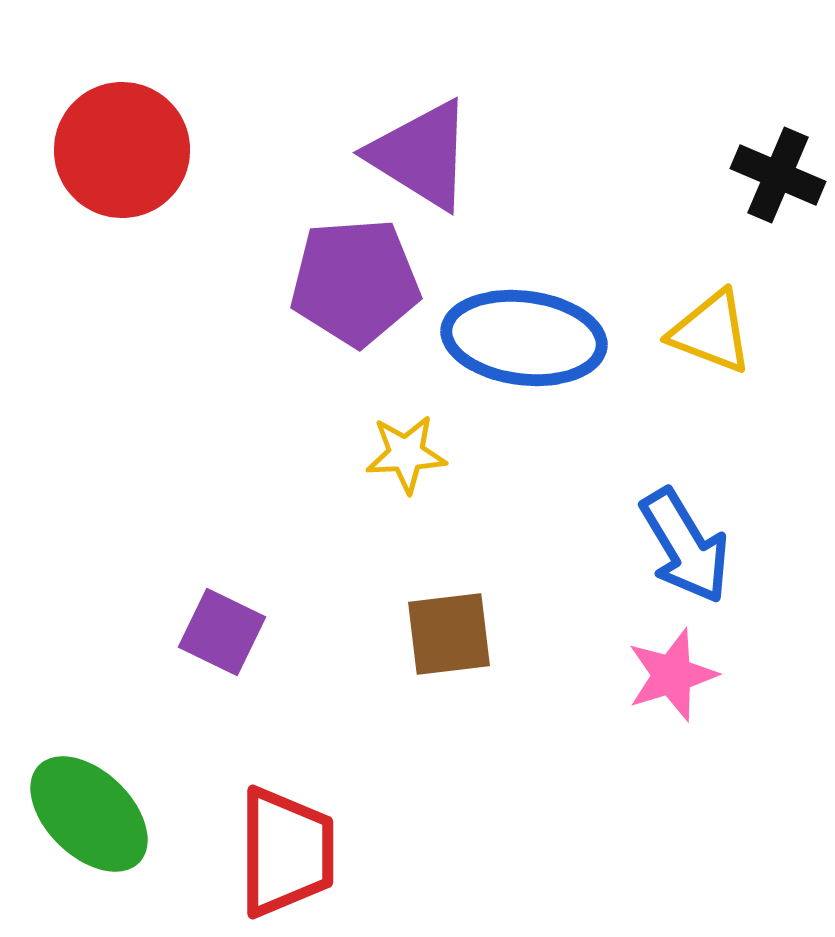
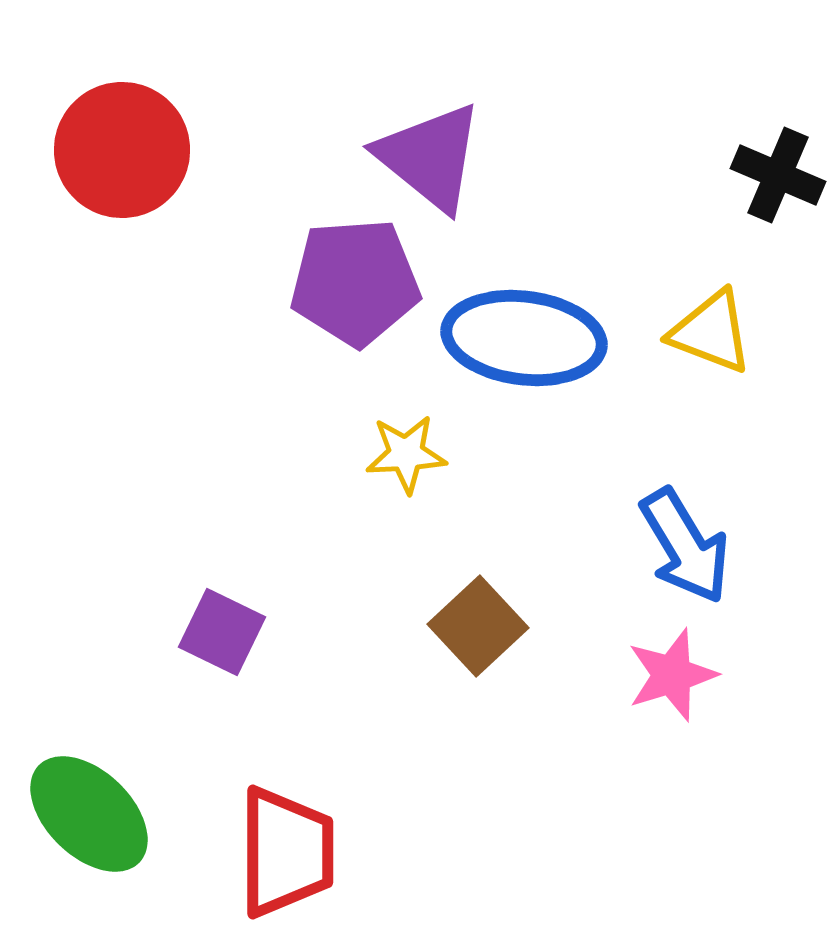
purple triangle: moved 9 px right, 2 px down; rotated 7 degrees clockwise
brown square: moved 29 px right, 8 px up; rotated 36 degrees counterclockwise
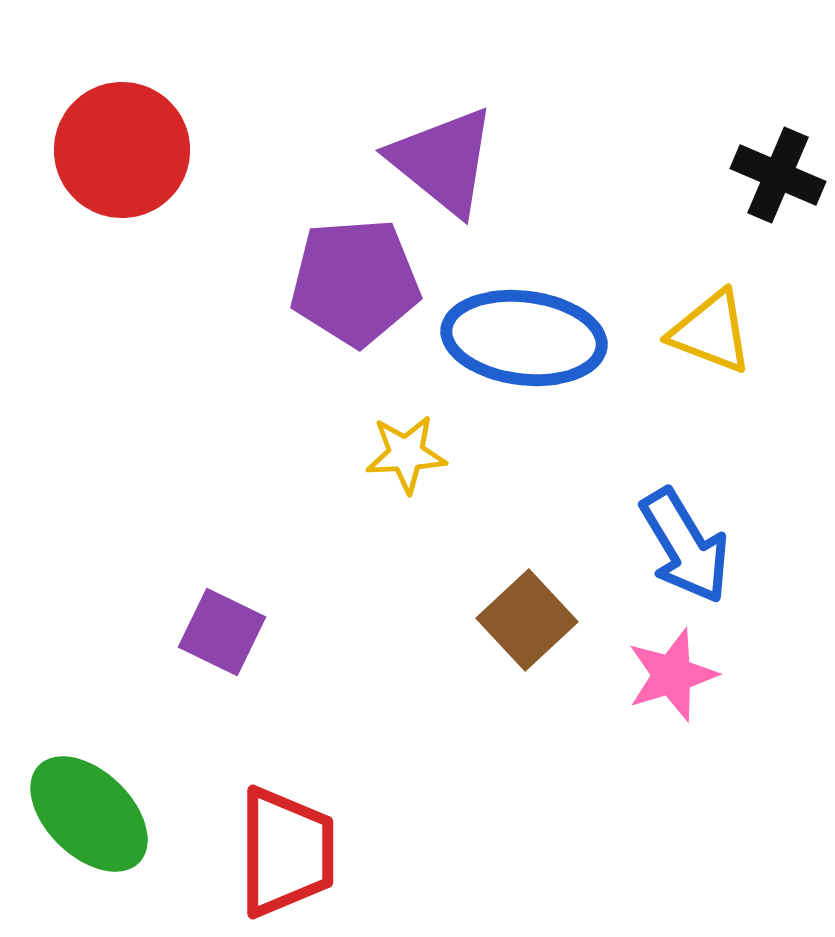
purple triangle: moved 13 px right, 4 px down
brown square: moved 49 px right, 6 px up
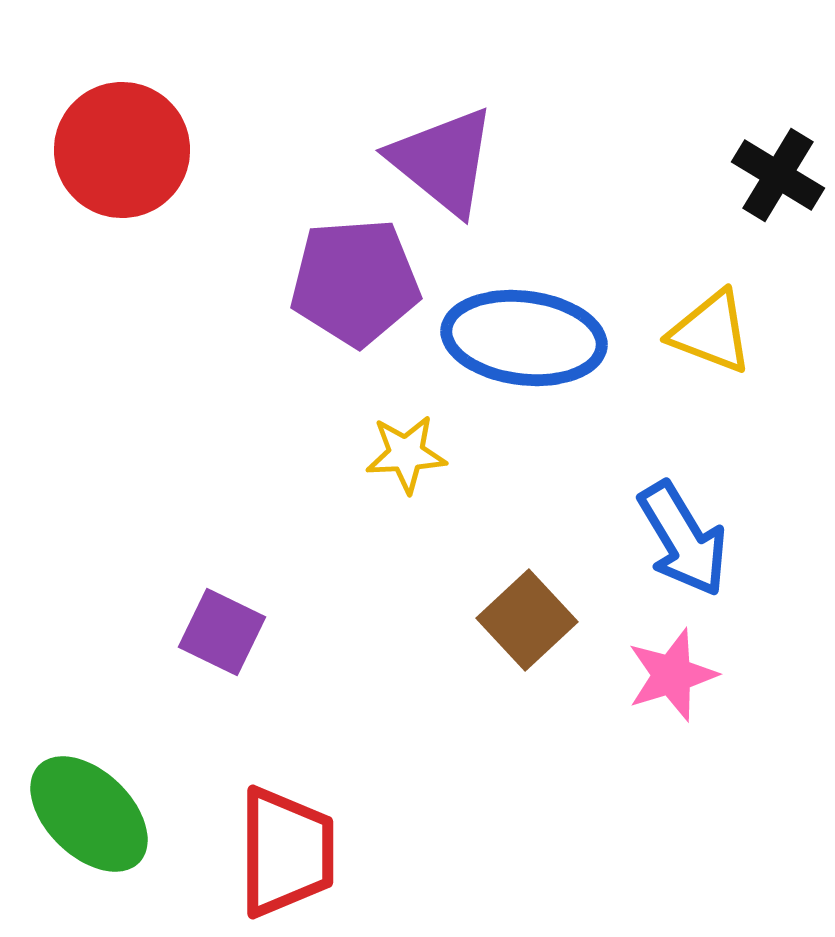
black cross: rotated 8 degrees clockwise
blue arrow: moved 2 px left, 7 px up
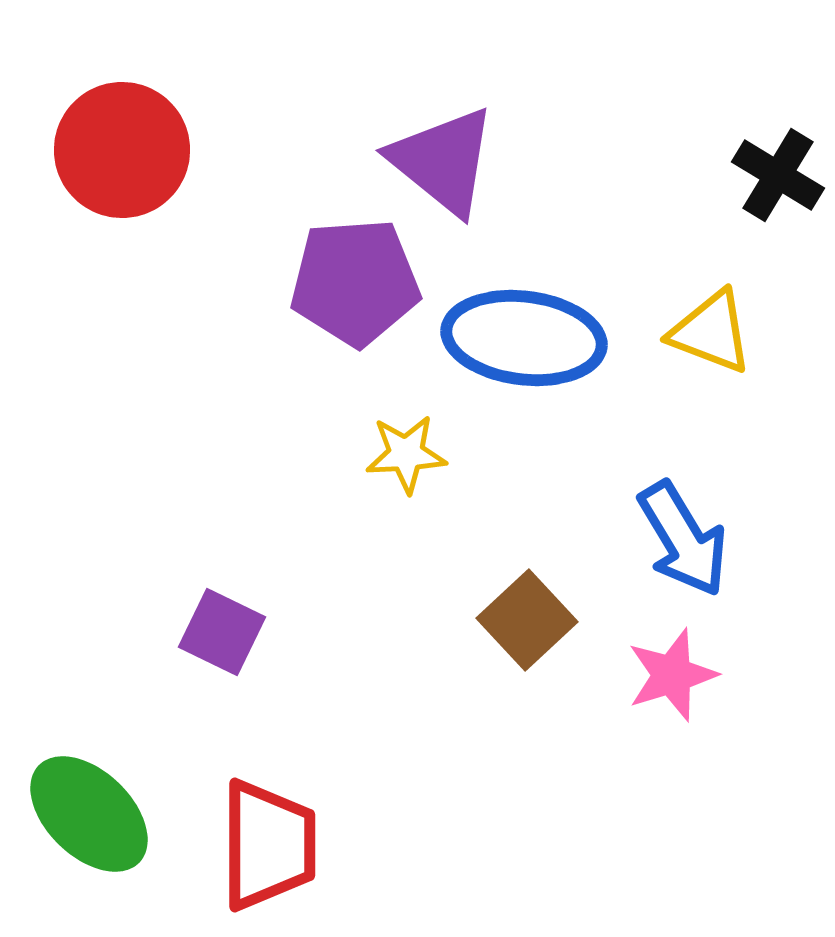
red trapezoid: moved 18 px left, 7 px up
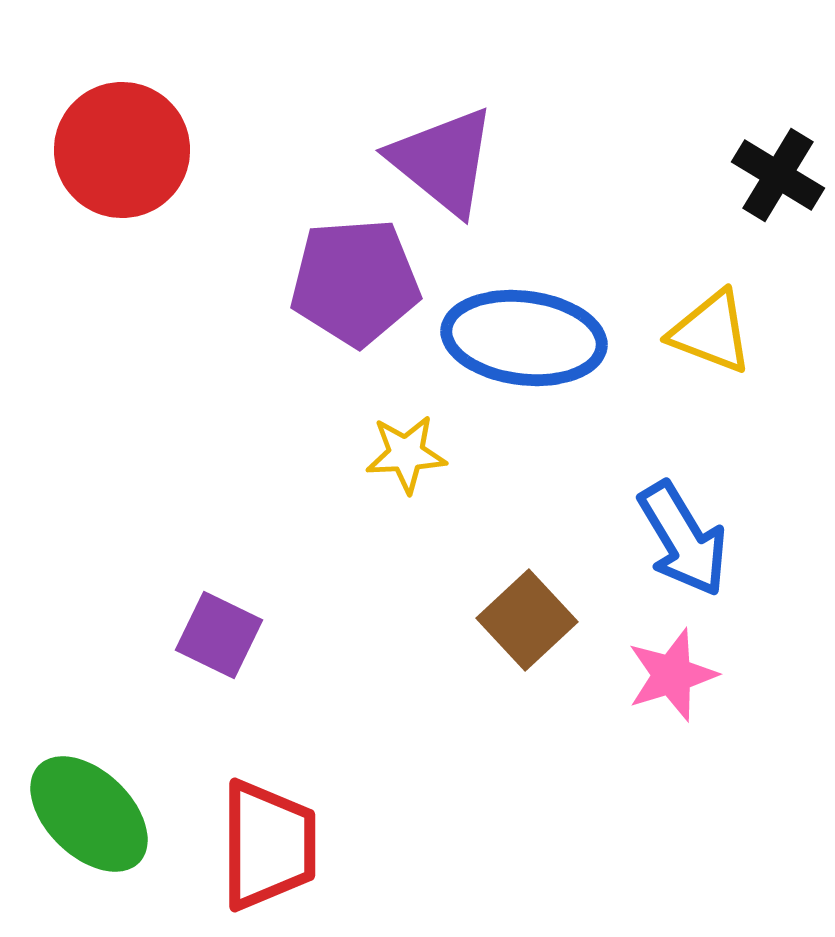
purple square: moved 3 px left, 3 px down
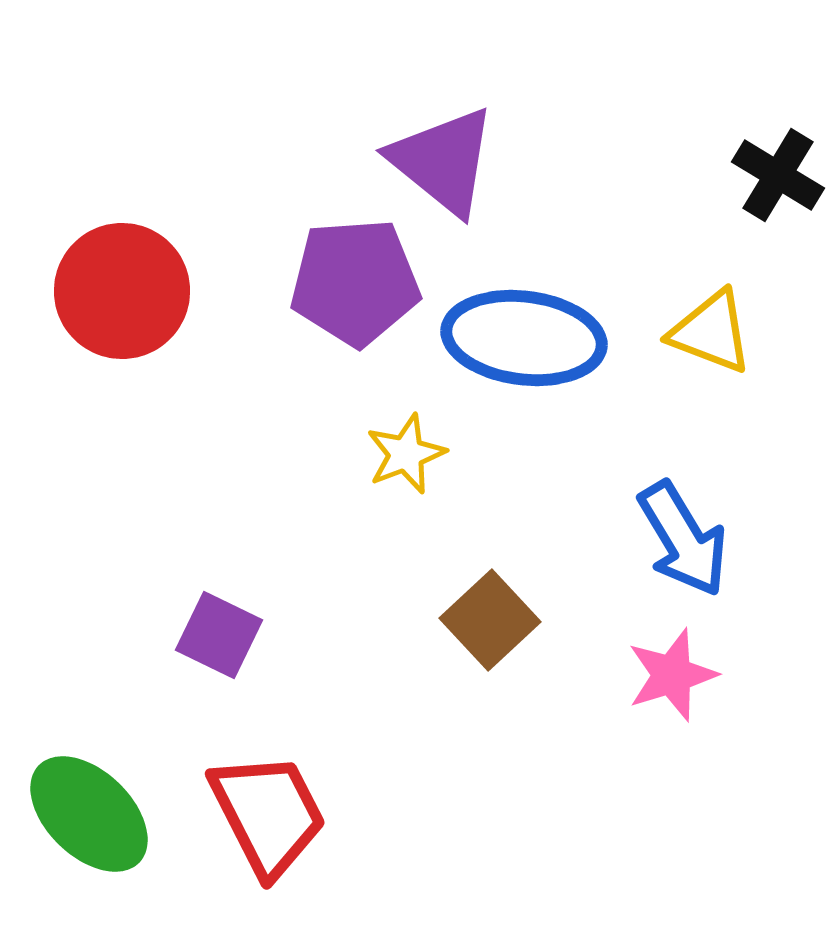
red circle: moved 141 px down
yellow star: rotated 18 degrees counterclockwise
brown square: moved 37 px left
red trapezoid: moved 31 px up; rotated 27 degrees counterclockwise
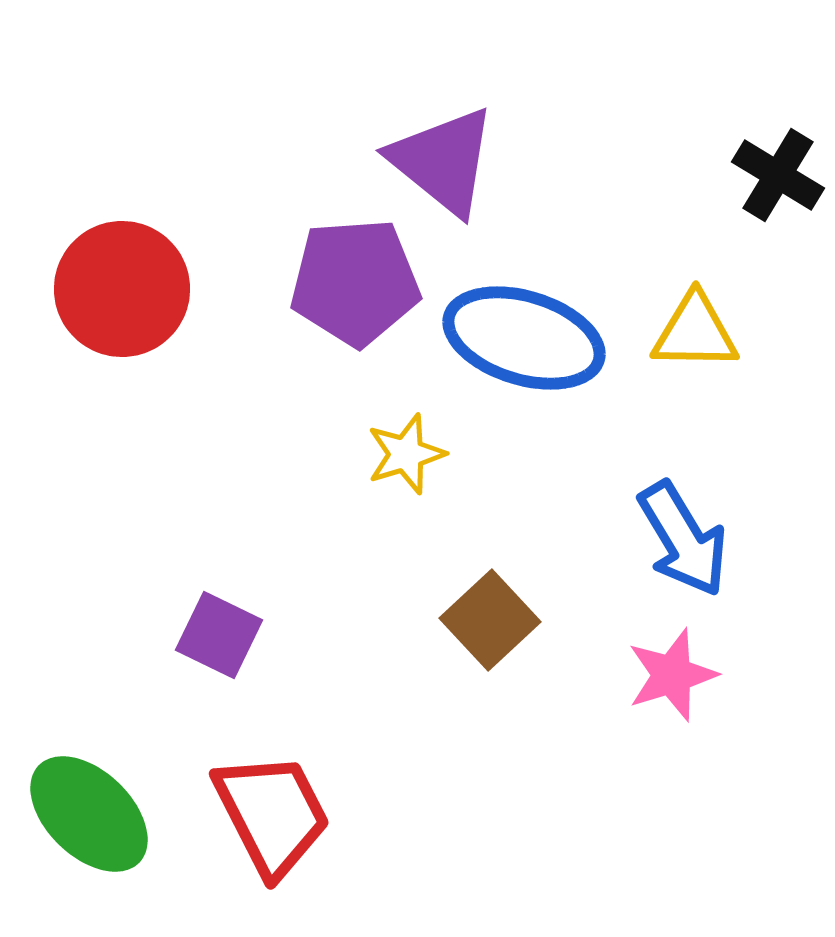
red circle: moved 2 px up
yellow triangle: moved 16 px left; rotated 20 degrees counterclockwise
blue ellipse: rotated 10 degrees clockwise
yellow star: rotated 4 degrees clockwise
red trapezoid: moved 4 px right
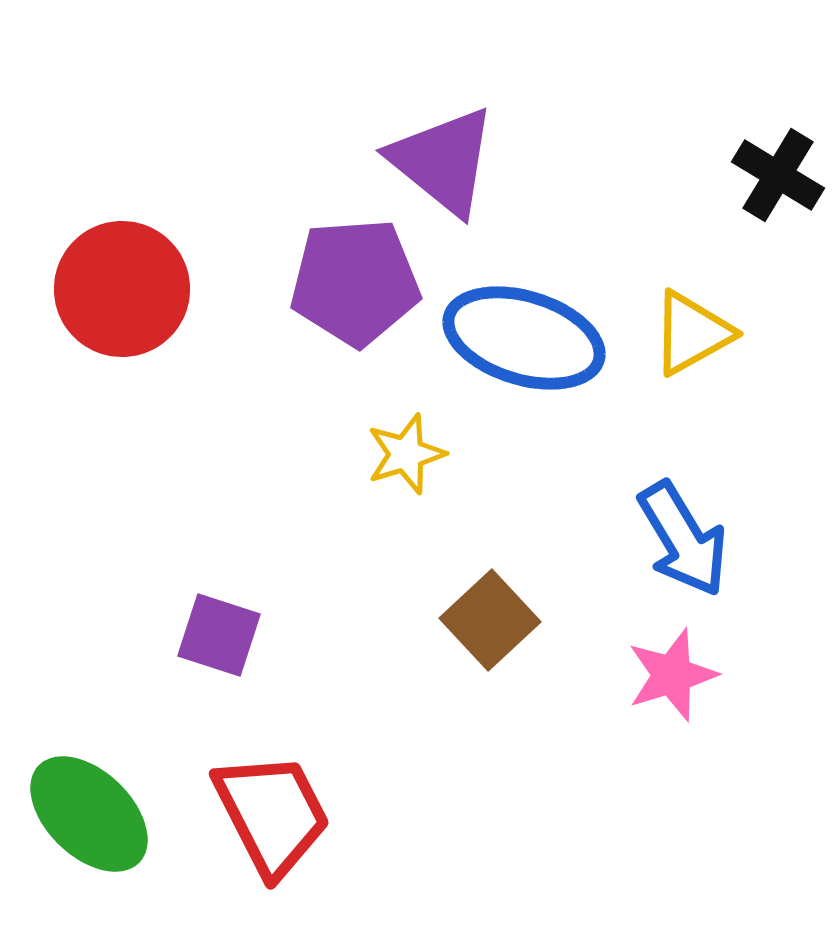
yellow triangle: moved 3 px left, 1 px down; rotated 30 degrees counterclockwise
purple square: rotated 8 degrees counterclockwise
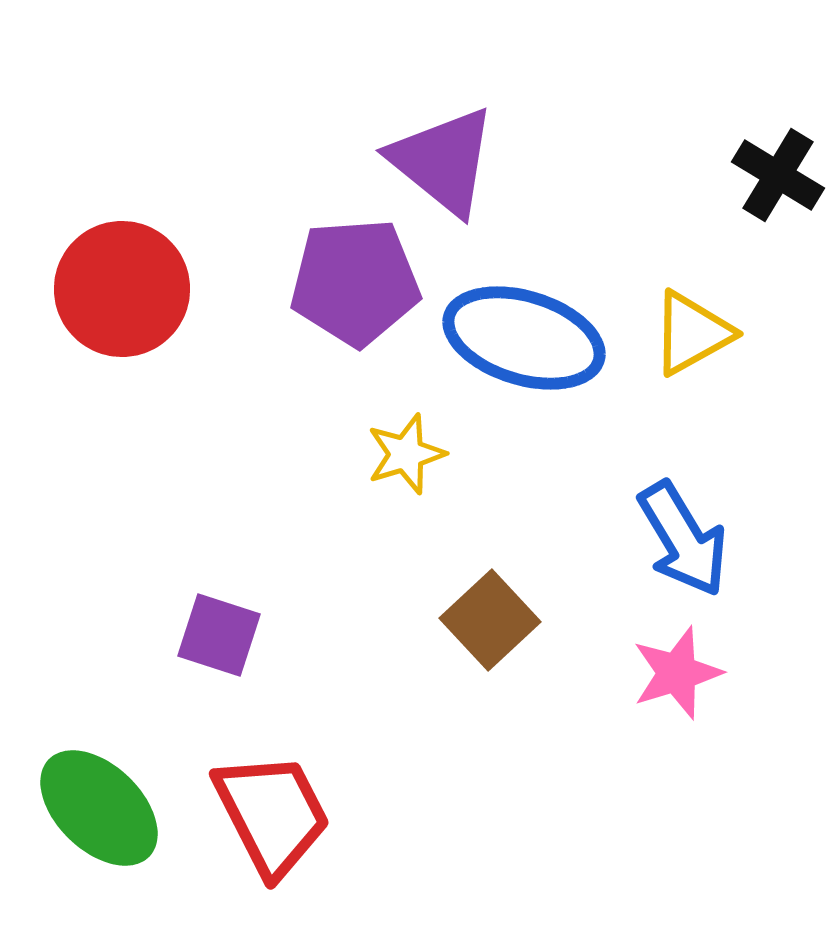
pink star: moved 5 px right, 2 px up
green ellipse: moved 10 px right, 6 px up
